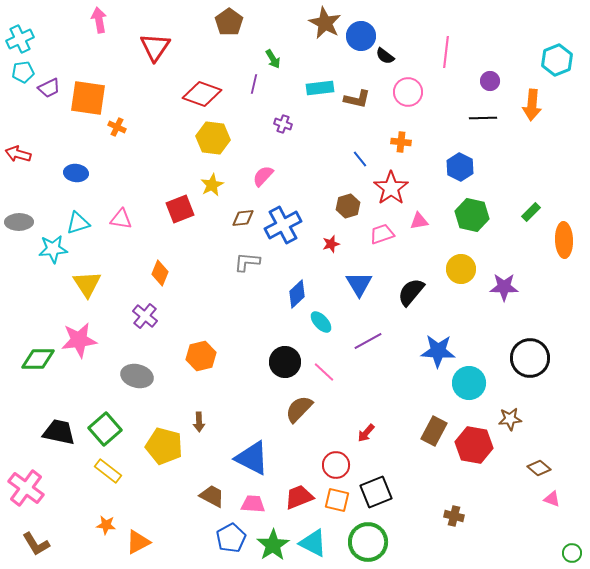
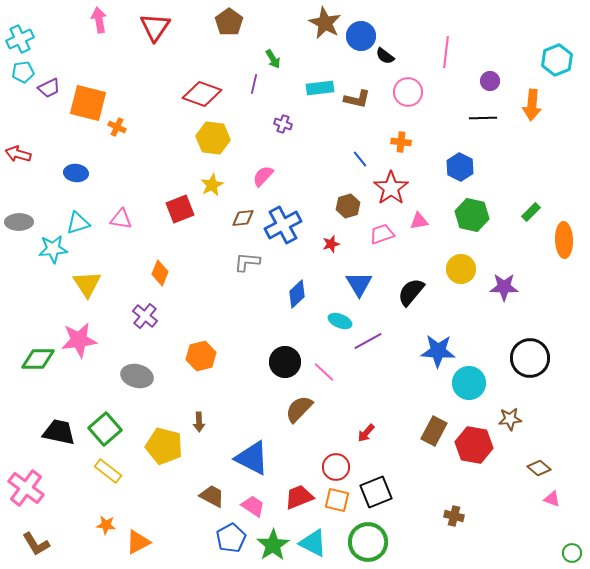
red triangle at (155, 47): moved 20 px up
orange square at (88, 98): moved 5 px down; rotated 6 degrees clockwise
cyan ellipse at (321, 322): moved 19 px right, 1 px up; rotated 25 degrees counterclockwise
red circle at (336, 465): moved 2 px down
pink trapezoid at (253, 504): moved 2 px down; rotated 30 degrees clockwise
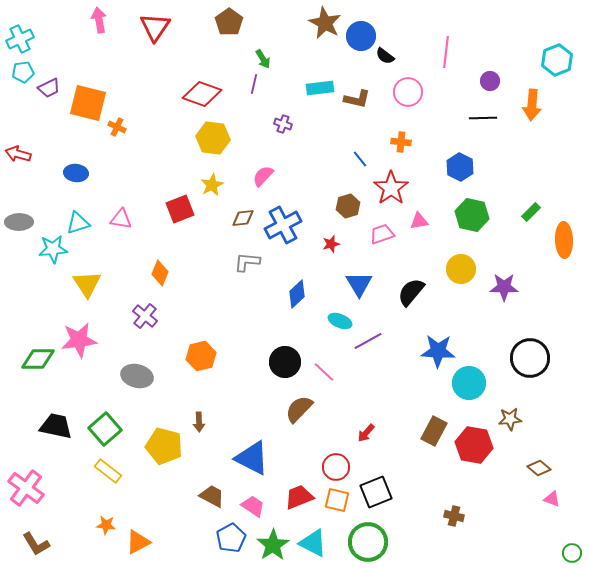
green arrow at (273, 59): moved 10 px left
black trapezoid at (59, 432): moved 3 px left, 6 px up
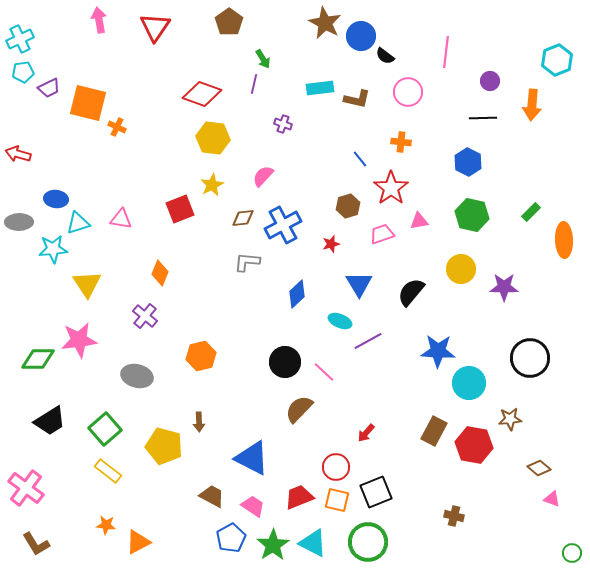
blue hexagon at (460, 167): moved 8 px right, 5 px up
blue ellipse at (76, 173): moved 20 px left, 26 px down
black trapezoid at (56, 426): moved 6 px left, 5 px up; rotated 136 degrees clockwise
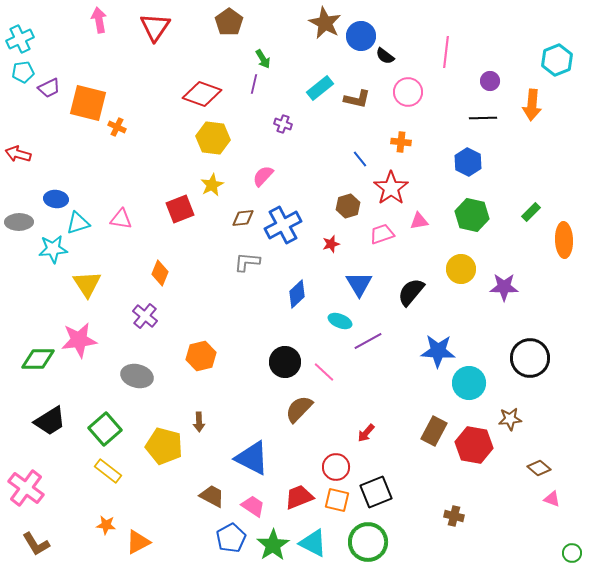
cyan rectangle at (320, 88): rotated 32 degrees counterclockwise
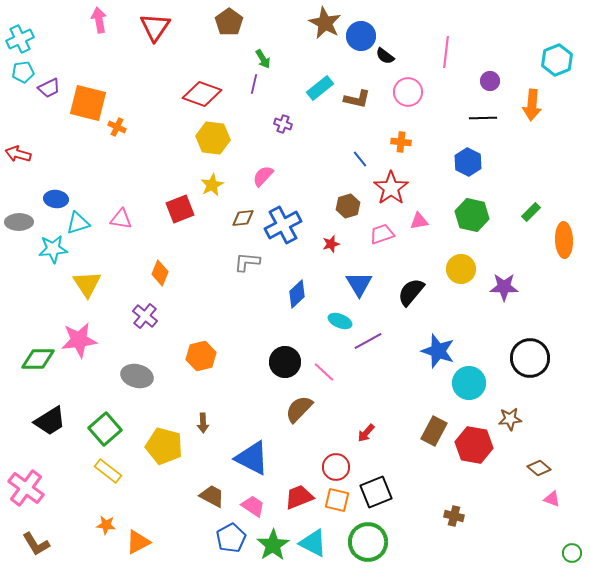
blue star at (438, 351): rotated 16 degrees clockwise
brown arrow at (199, 422): moved 4 px right, 1 px down
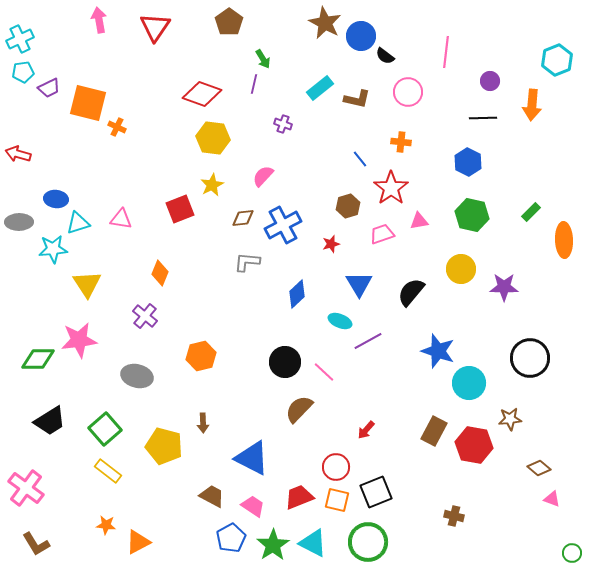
red arrow at (366, 433): moved 3 px up
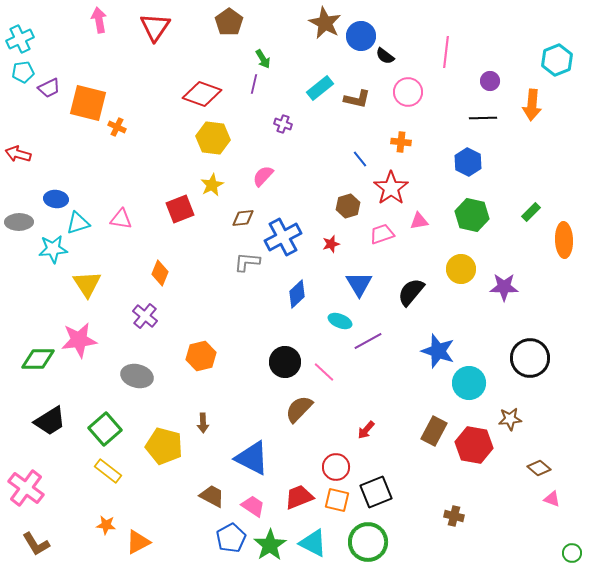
blue cross at (283, 225): moved 12 px down
green star at (273, 545): moved 3 px left
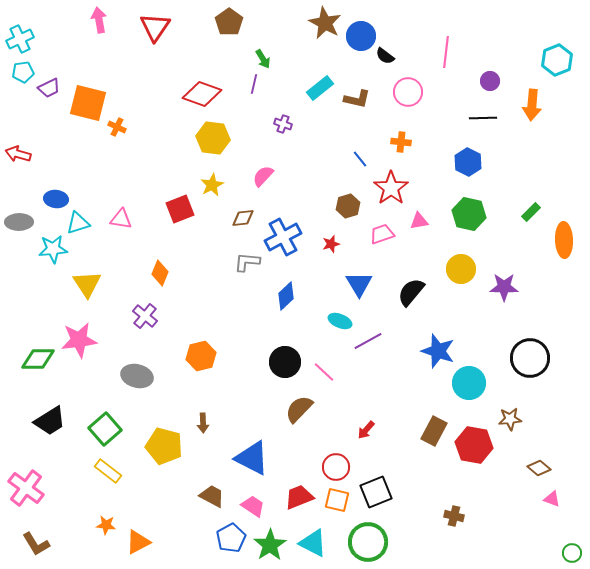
green hexagon at (472, 215): moved 3 px left, 1 px up
blue diamond at (297, 294): moved 11 px left, 2 px down
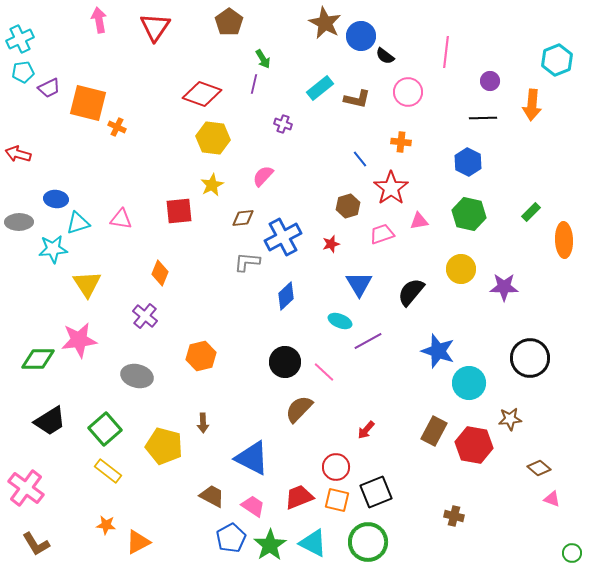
red square at (180, 209): moved 1 px left, 2 px down; rotated 16 degrees clockwise
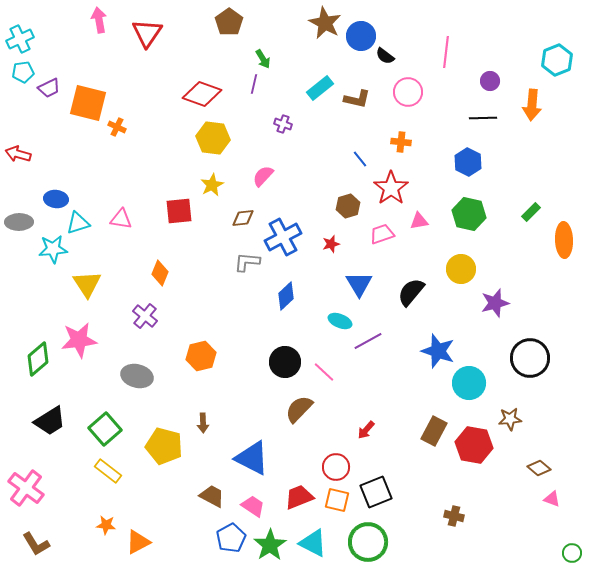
red triangle at (155, 27): moved 8 px left, 6 px down
purple star at (504, 287): moved 9 px left, 16 px down; rotated 16 degrees counterclockwise
green diamond at (38, 359): rotated 40 degrees counterclockwise
